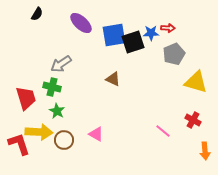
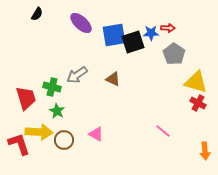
gray pentagon: rotated 15 degrees counterclockwise
gray arrow: moved 16 px right, 11 px down
red cross: moved 5 px right, 17 px up
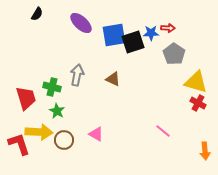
gray arrow: rotated 135 degrees clockwise
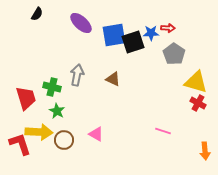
pink line: rotated 21 degrees counterclockwise
red L-shape: moved 1 px right
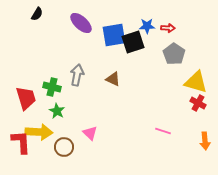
blue star: moved 4 px left, 7 px up
pink triangle: moved 6 px left, 1 px up; rotated 14 degrees clockwise
brown circle: moved 7 px down
red L-shape: moved 1 px right, 2 px up; rotated 15 degrees clockwise
orange arrow: moved 10 px up
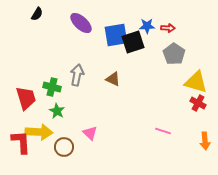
blue square: moved 2 px right
